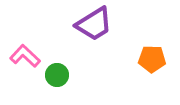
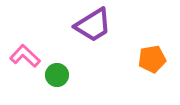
purple trapezoid: moved 1 px left, 1 px down
orange pentagon: rotated 12 degrees counterclockwise
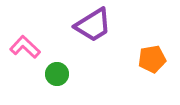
pink L-shape: moved 9 px up
green circle: moved 1 px up
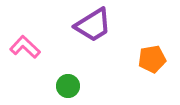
green circle: moved 11 px right, 12 px down
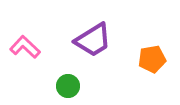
purple trapezoid: moved 15 px down
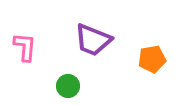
purple trapezoid: rotated 54 degrees clockwise
pink L-shape: rotated 52 degrees clockwise
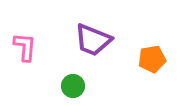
green circle: moved 5 px right
